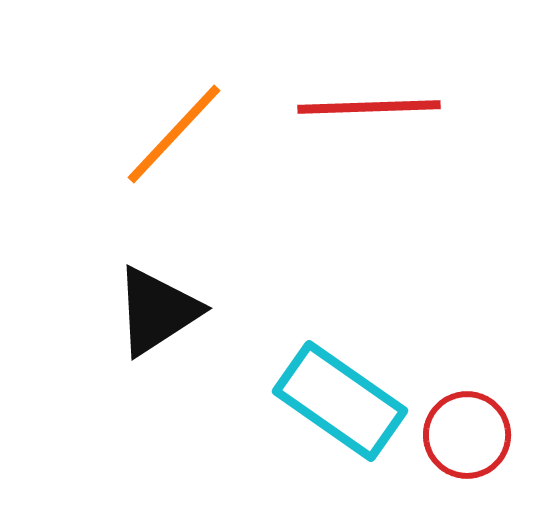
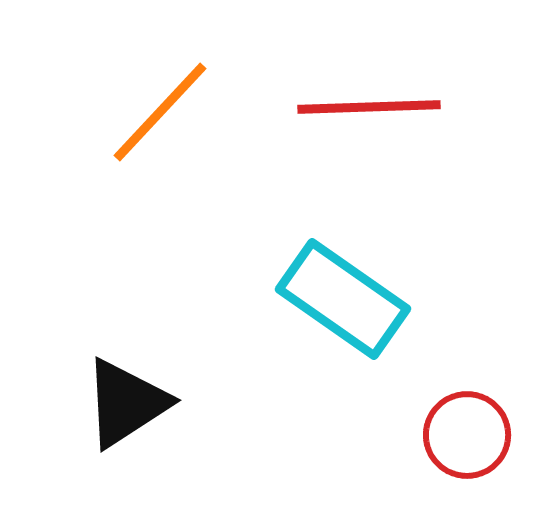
orange line: moved 14 px left, 22 px up
black triangle: moved 31 px left, 92 px down
cyan rectangle: moved 3 px right, 102 px up
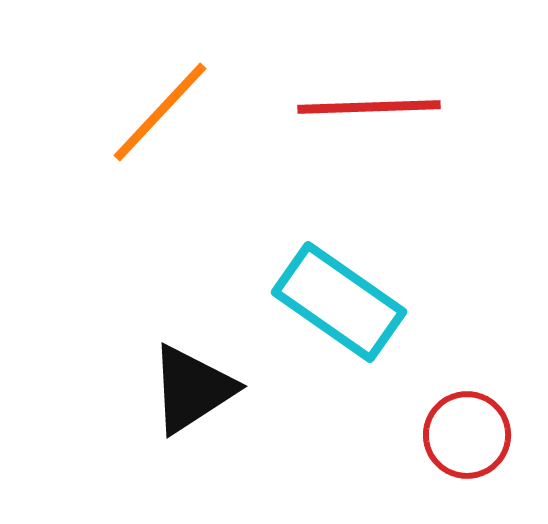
cyan rectangle: moved 4 px left, 3 px down
black triangle: moved 66 px right, 14 px up
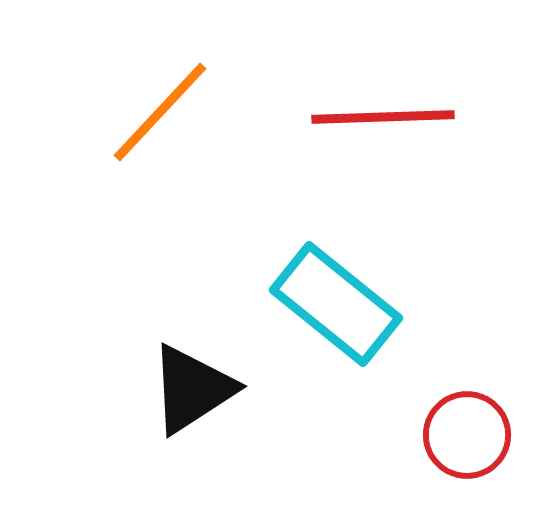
red line: moved 14 px right, 10 px down
cyan rectangle: moved 3 px left, 2 px down; rotated 4 degrees clockwise
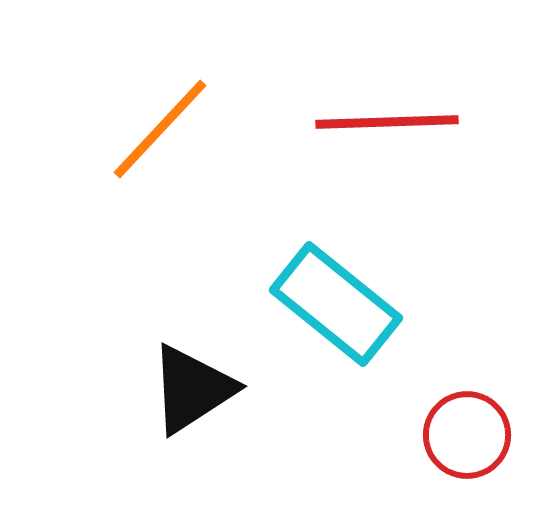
orange line: moved 17 px down
red line: moved 4 px right, 5 px down
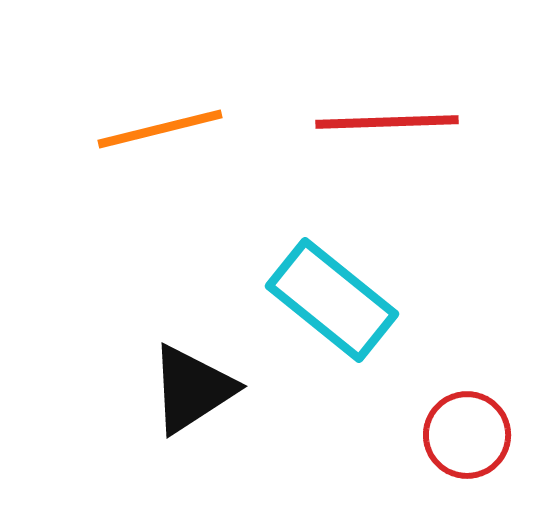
orange line: rotated 33 degrees clockwise
cyan rectangle: moved 4 px left, 4 px up
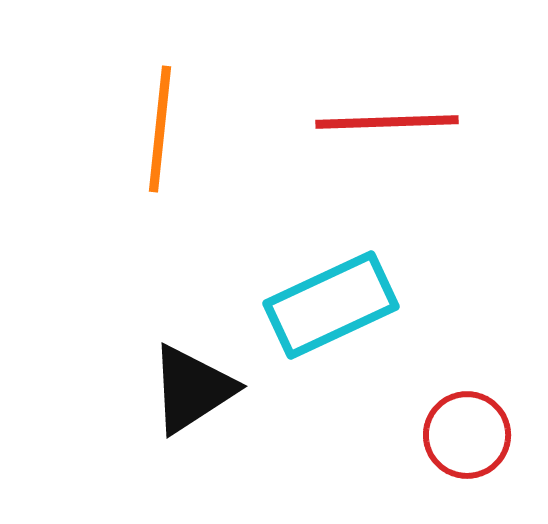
orange line: rotated 70 degrees counterclockwise
cyan rectangle: moved 1 px left, 5 px down; rotated 64 degrees counterclockwise
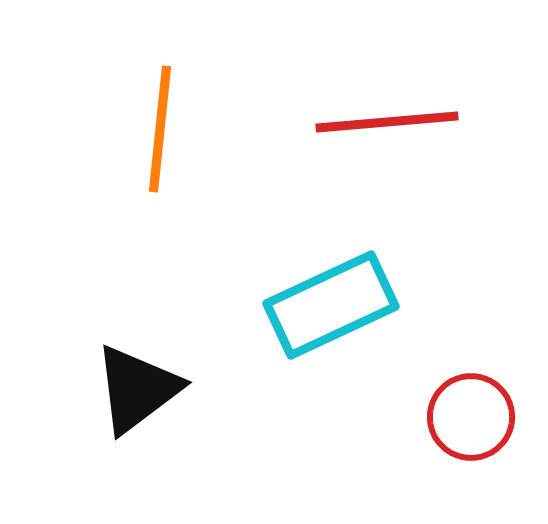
red line: rotated 3 degrees counterclockwise
black triangle: moved 55 px left; rotated 4 degrees counterclockwise
red circle: moved 4 px right, 18 px up
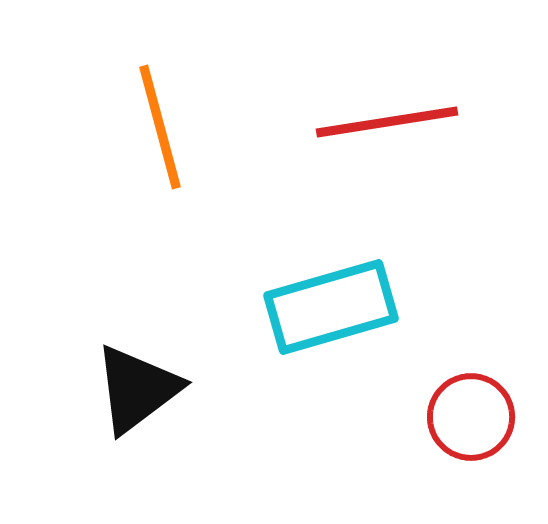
red line: rotated 4 degrees counterclockwise
orange line: moved 2 px up; rotated 21 degrees counterclockwise
cyan rectangle: moved 2 px down; rotated 9 degrees clockwise
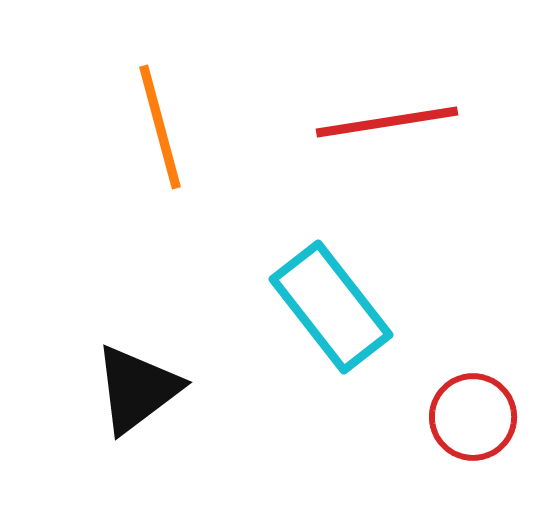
cyan rectangle: rotated 68 degrees clockwise
red circle: moved 2 px right
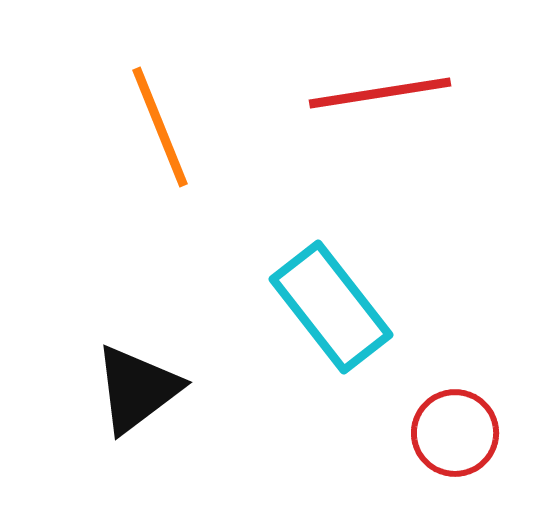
red line: moved 7 px left, 29 px up
orange line: rotated 7 degrees counterclockwise
red circle: moved 18 px left, 16 px down
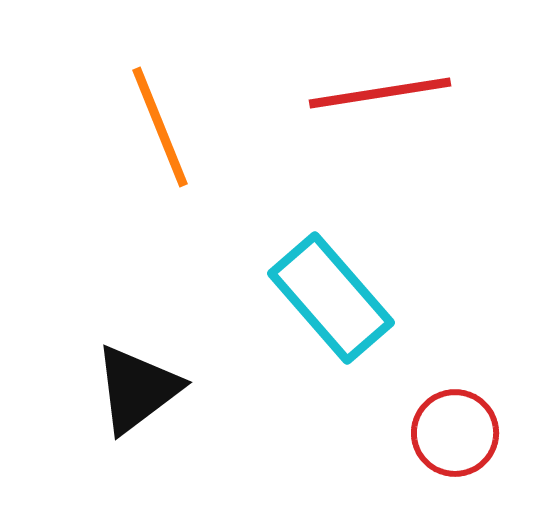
cyan rectangle: moved 9 px up; rotated 3 degrees counterclockwise
